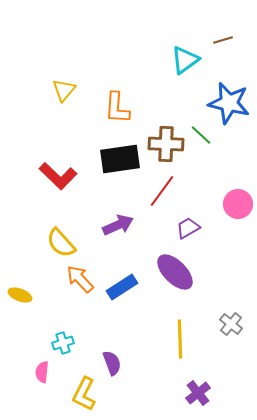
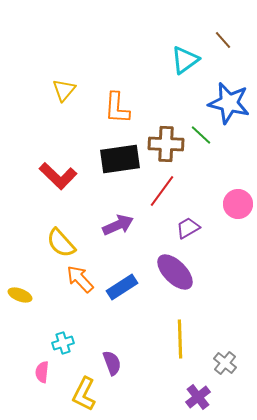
brown line: rotated 66 degrees clockwise
gray cross: moved 6 px left, 39 px down
purple cross: moved 4 px down
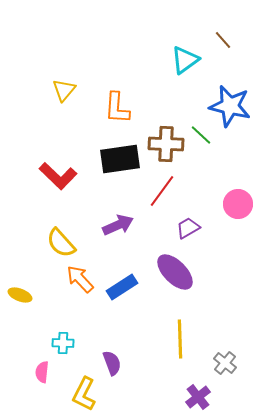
blue star: moved 1 px right, 3 px down
cyan cross: rotated 20 degrees clockwise
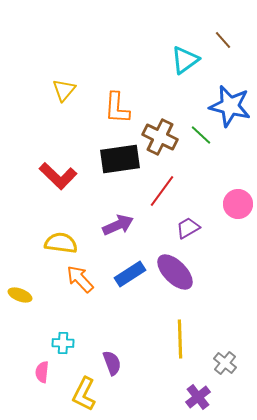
brown cross: moved 6 px left, 7 px up; rotated 24 degrees clockwise
yellow semicircle: rotated 140 degrees clockwise
blue rectangle: moved 8 px right, 13 px up
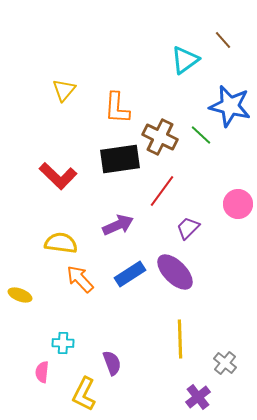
purple trapezoid: rotated 15 degrees counterclockwise
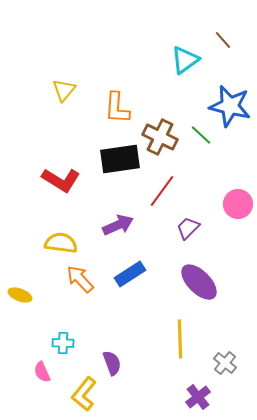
red L-shape: moved 3 px right, 4 px down; rotated 12 degrees counterclockwise
purple ellipse: moved 24 px right, 10 px down
pink semicircle: rotated 30 degrees counterclockwise
yellow L-shape: rotated 12 degrees clockwise
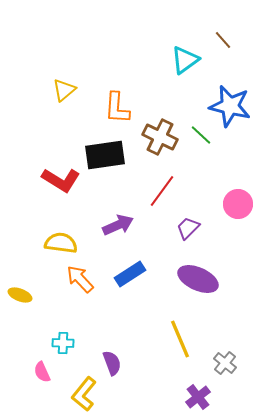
yellow triangle: rotated 10 degrees clockwise
black rectangle: moved 15 px left, 4 px up
purple ellipse: moved 1 px left, 3 px up; rotated 21 degrees counterclockwise
yellow line: rotated 21 degrees counterclockwise
